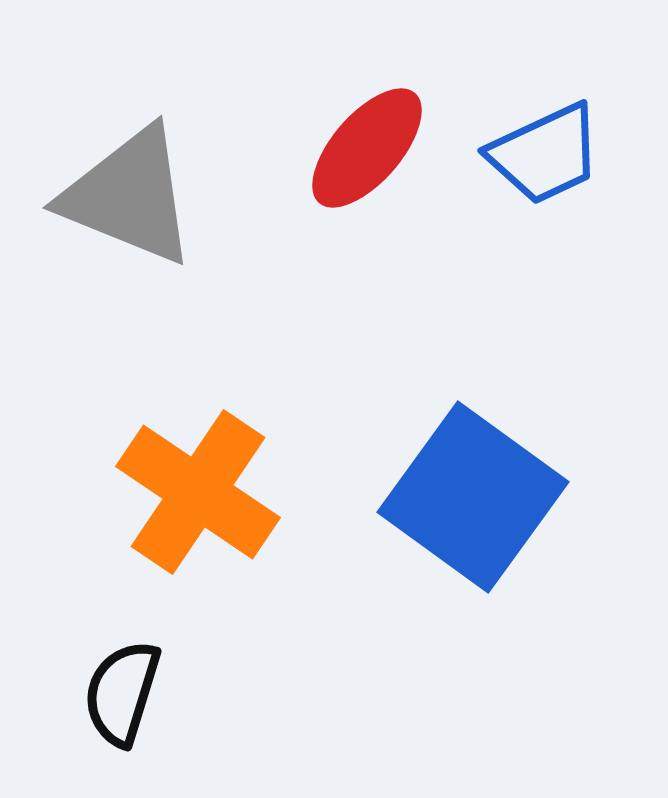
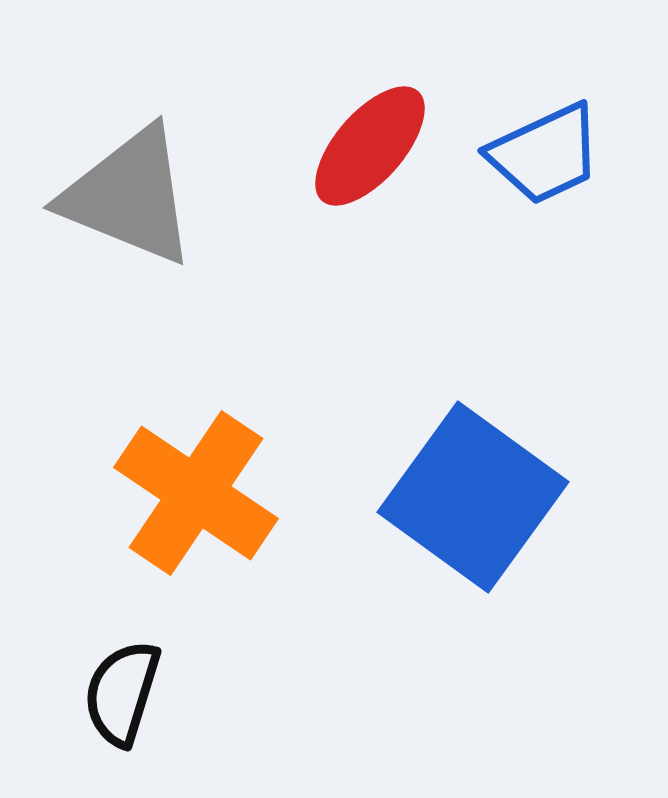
red ellipse: moved 3 px right, 2 px up
orange cross: moved 2 px left, 1 px down
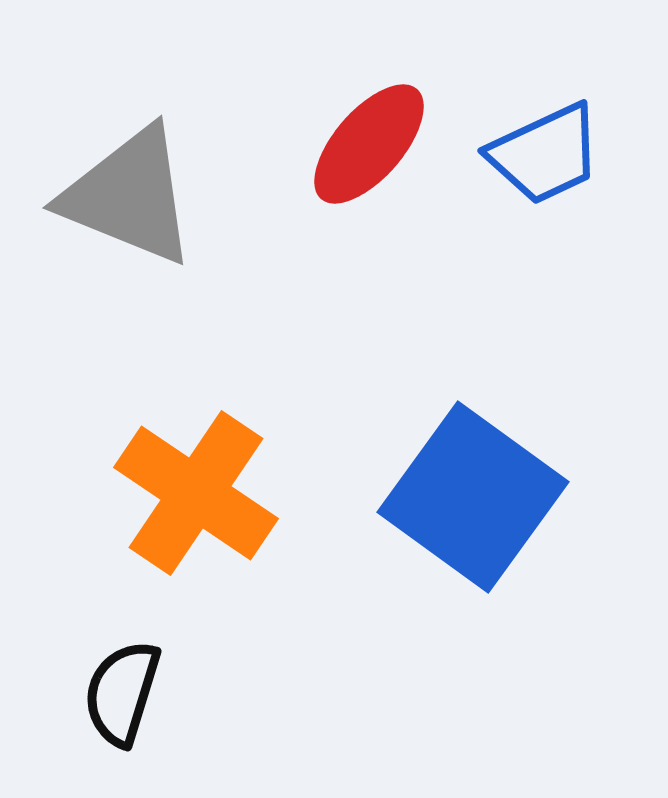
red ellipse: moved 1 px left, 2 px up
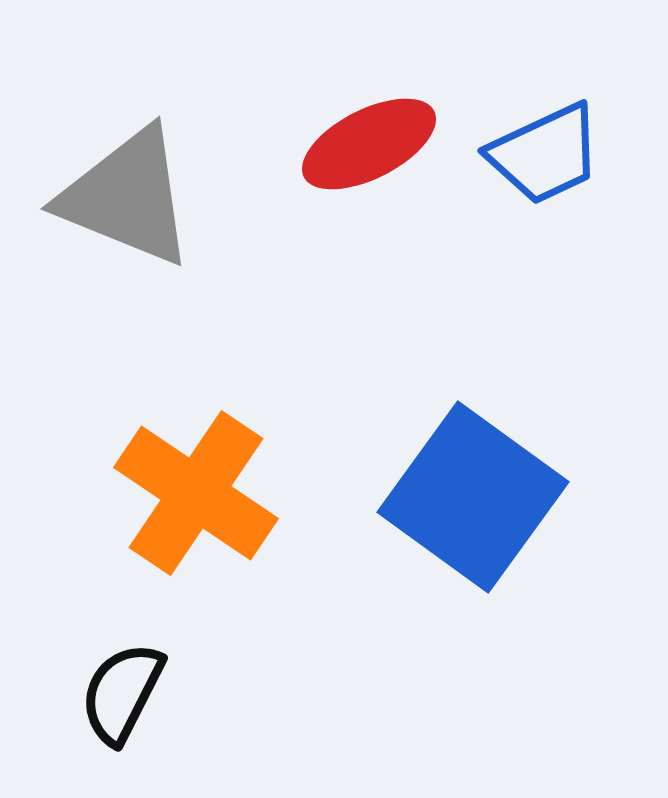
red ellipse: rotated 22 degrees clockwise
gray triangle: moved 2 px left, 1 px down
black semicircle: rotated 10 degrees clockwise
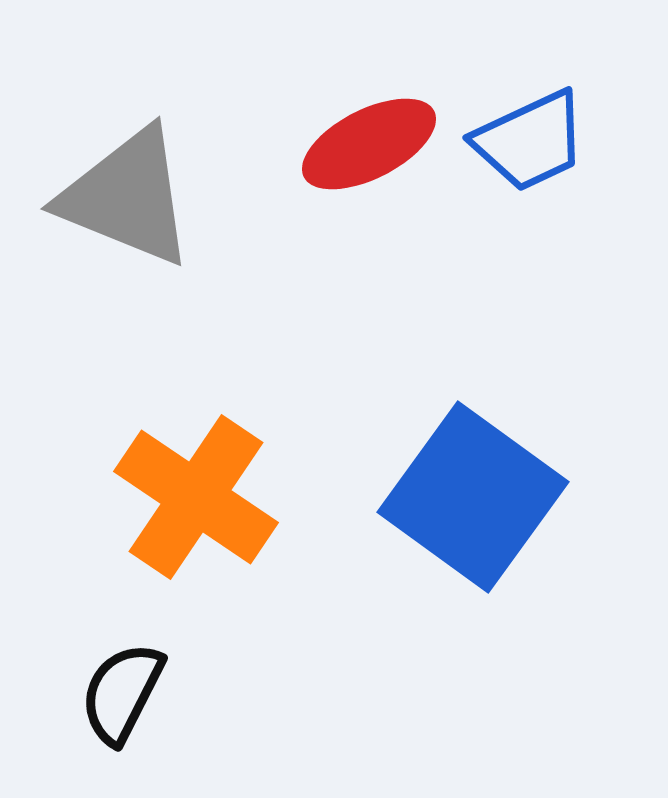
blue trapezoid: moved 15 px left, 13 px up
orange cross: moved 4 px down
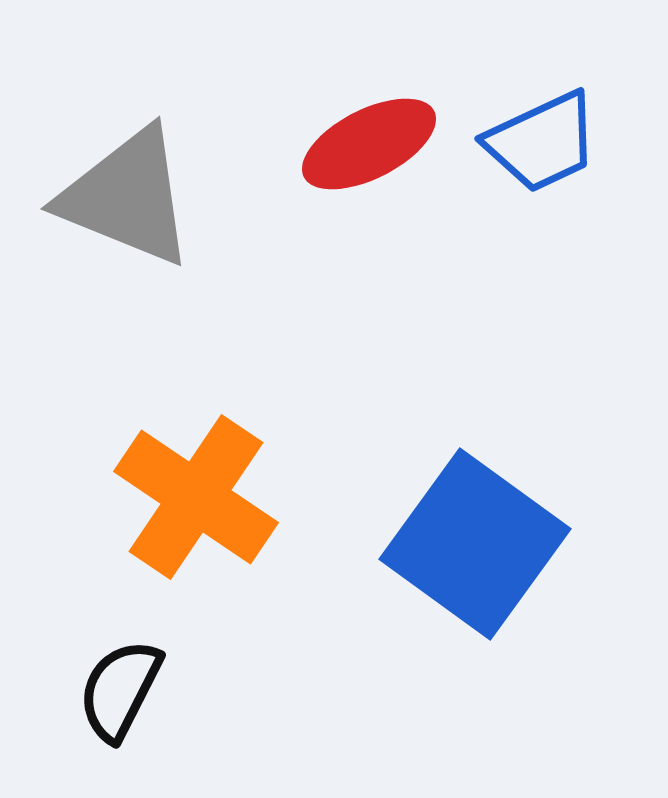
blue trapezoid: moved 12 px right, 1 px down
blue square: moved 2 px right, 47 px down
black semicircle: moved 2 px left, 3 px up
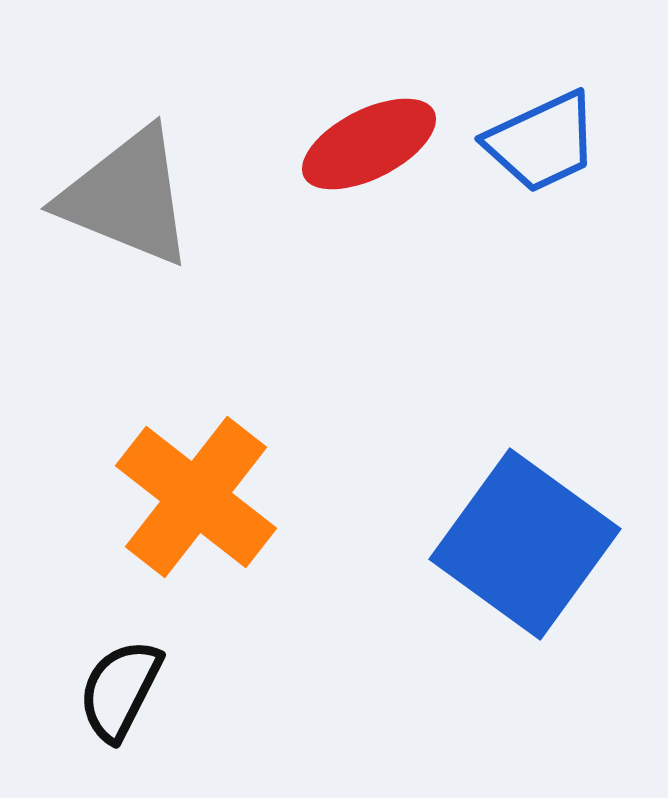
orange cross: rotated 4 degrees clockwise
blue square: moved 50 px right
